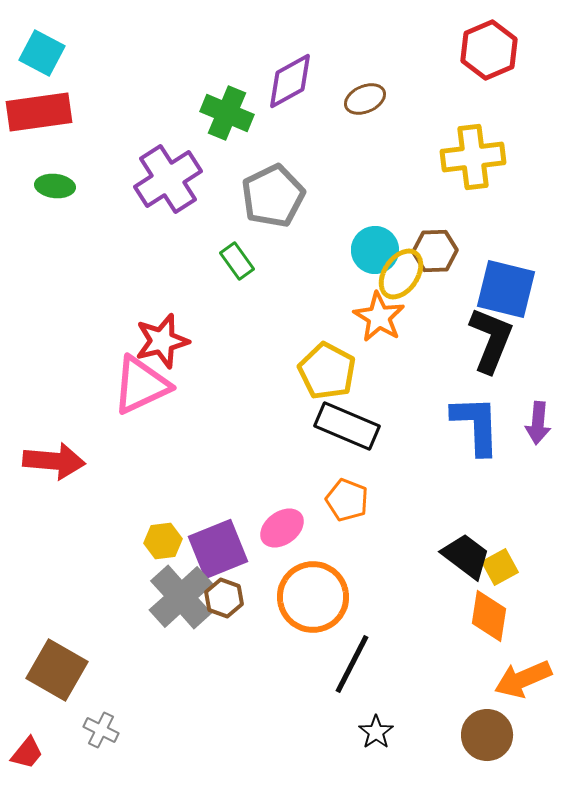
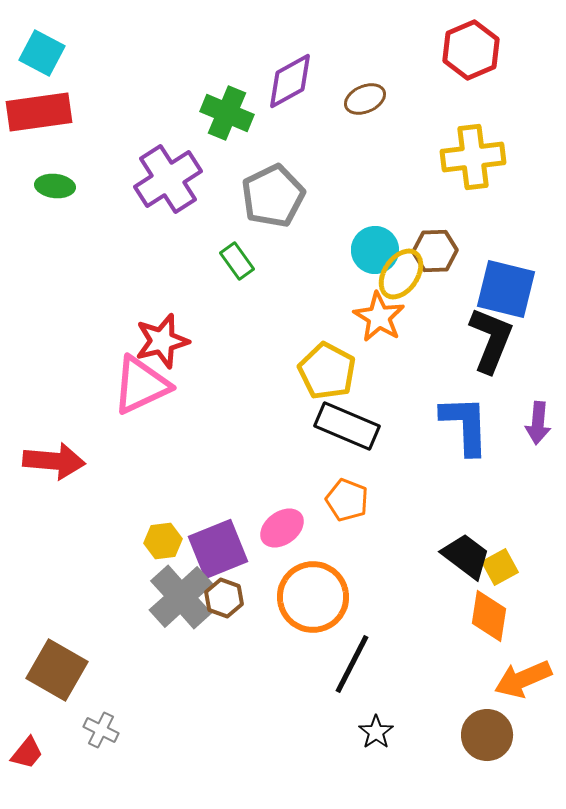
red hexagon at (489, 50): moved 18 px left
blue L-shape at (476, 425): moved 11 px left
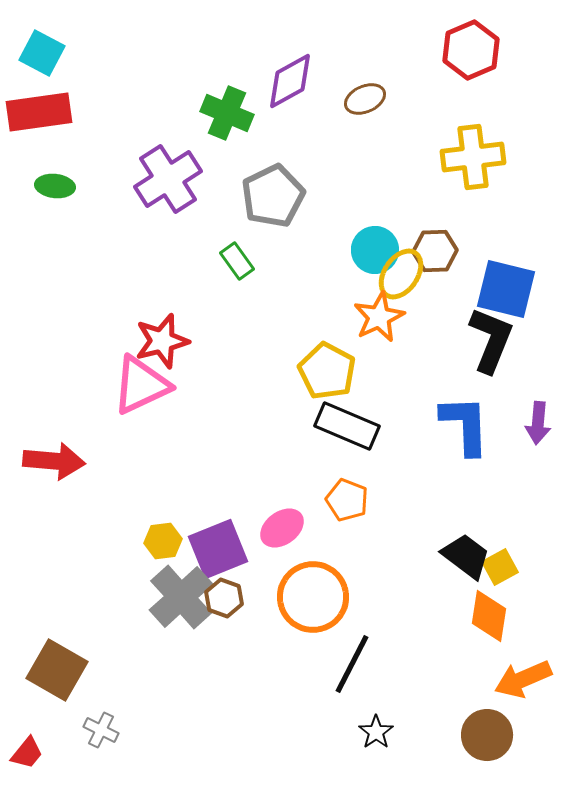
orange star at (379, 317): rotated 15 degrees clockwise
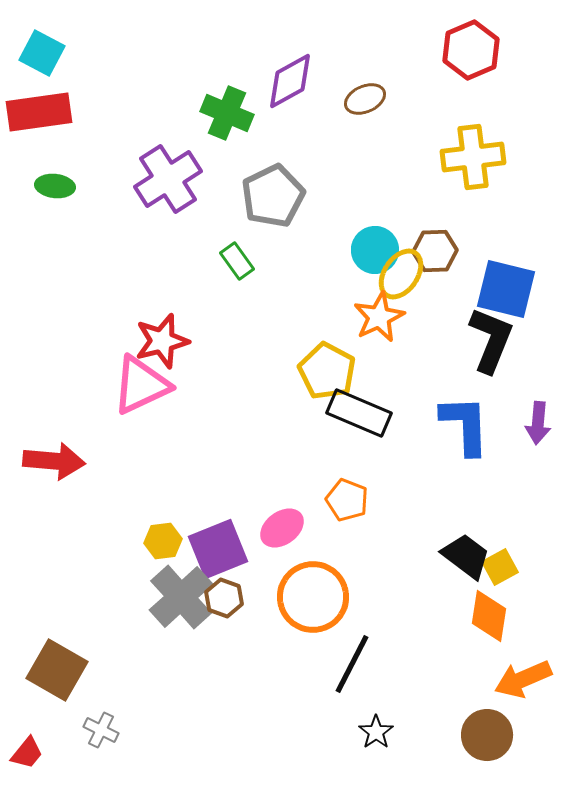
black rectangle at (347, 426): moved 12 px right, 13 px up
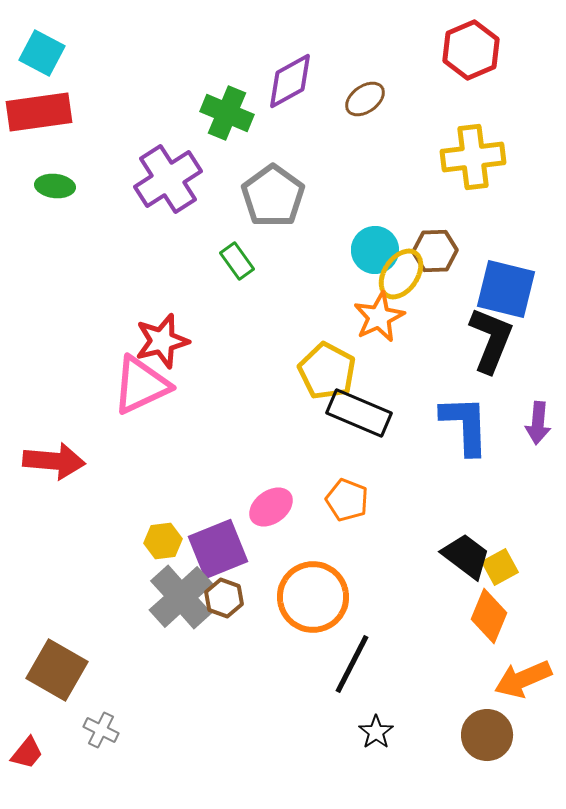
brown ellipse at (365, 99): rotated 12 degrees counterclockwise
gray pentagon at (273, 196): rotated 10 degrees counterclockwise
pink ellipse at (282, 528): moved 11 px left, 21 px up
orange diamond at (489, 616): rotated 14 degrees clockwise
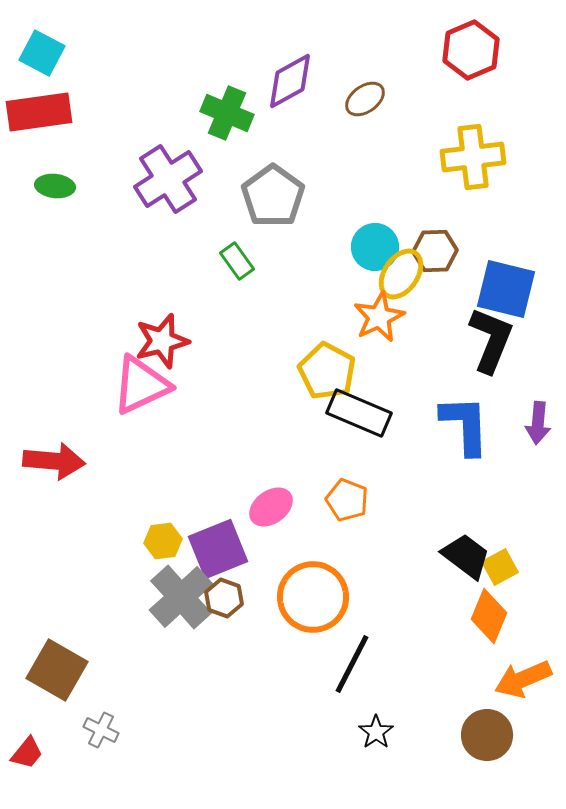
cyan circle at (375, 250): moved 3 px up
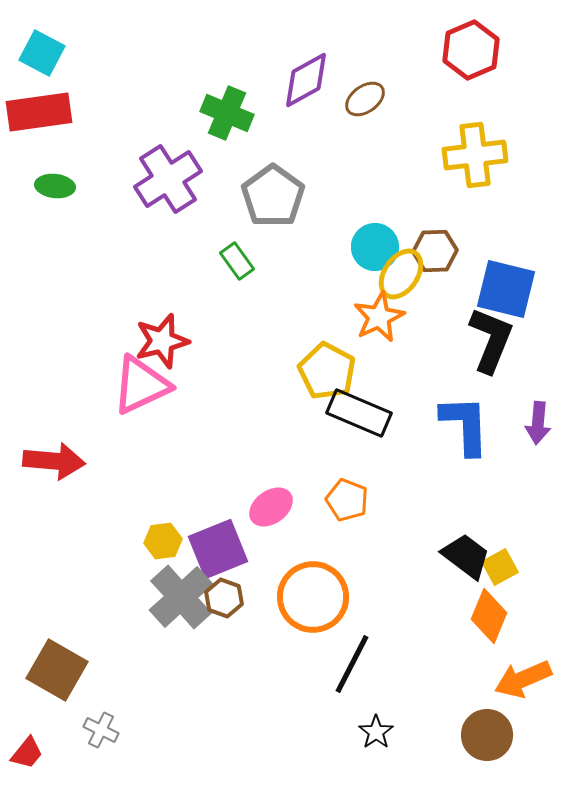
purple diamond at (290, 81): moved 16 px right, 1 px up
yellow cross at (473, 157): moved 2 px right, 2 px up
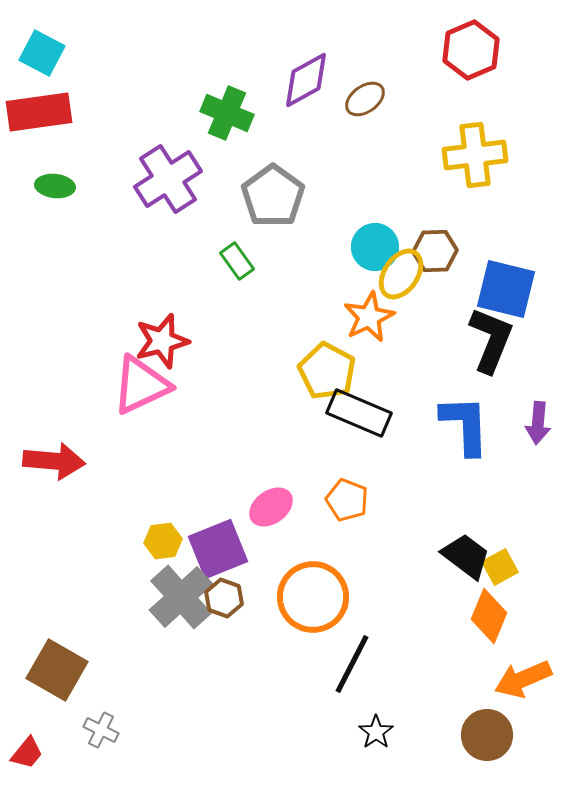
orange star at (379, 317): moved 10 px left
